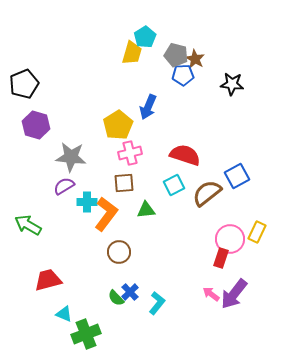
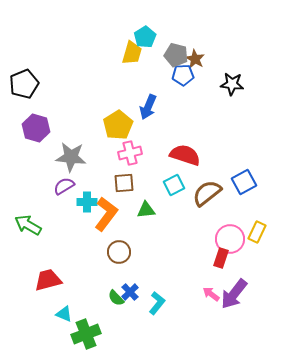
purple hexagon: moved 3 px down
blue square: moved 7 px right, 6 px down
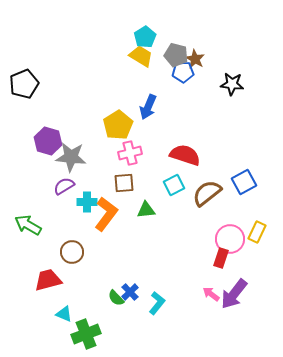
yellow trapezoid: moved 9 px right, 3 px down; rotated 75 degrees counterclockwise
blue pentagon: moved 3 px up
purple hexagon: moved 12 px right, 13 px down
brown circle: moved 47 px left
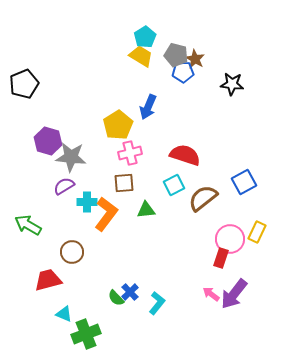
brown semicircle: moved 4 px left, 5 px down
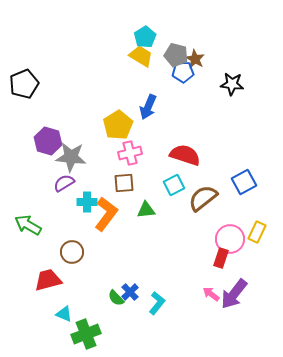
purple semicircle: moved 3 px up
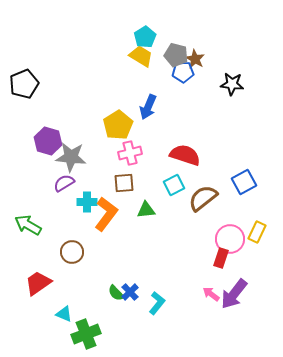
red trapezoid: moved 10 px left, 3 px down; rotated 20 degrees counterclockwise
green semicircle: moved 5 px up
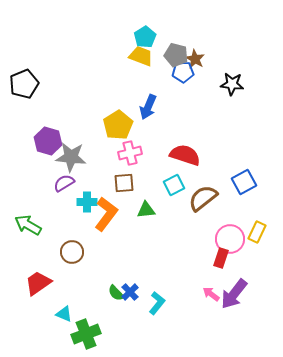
yellow trapezoid: rotated 10 degrees counterclockwise
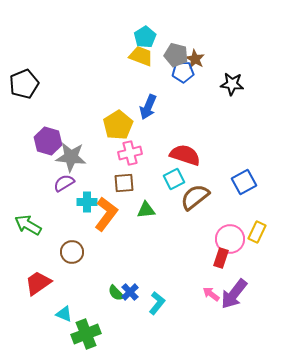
cyan square: moved 6 px up
brown semicircle: moved 8 px left, 1 px up
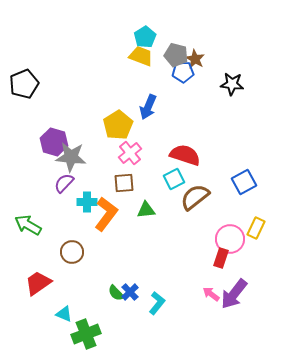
purple hexagon: moved 6 px right, 1 px down
pink cross: rotated 25 degrees counterclockwise
purple semicircle: rotated 15 degrees counterclockwise
yellow rectangle: moved 1 px left, 4 px up
